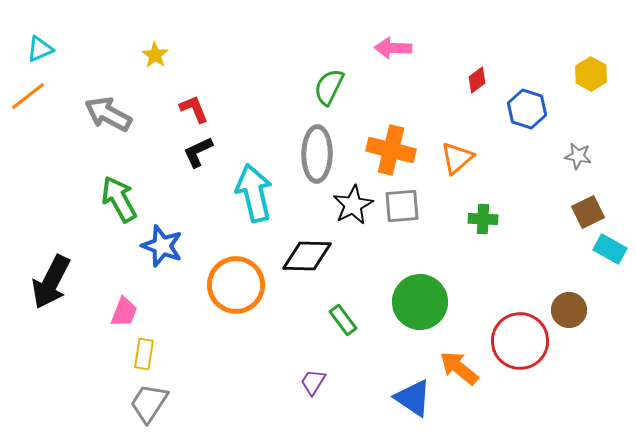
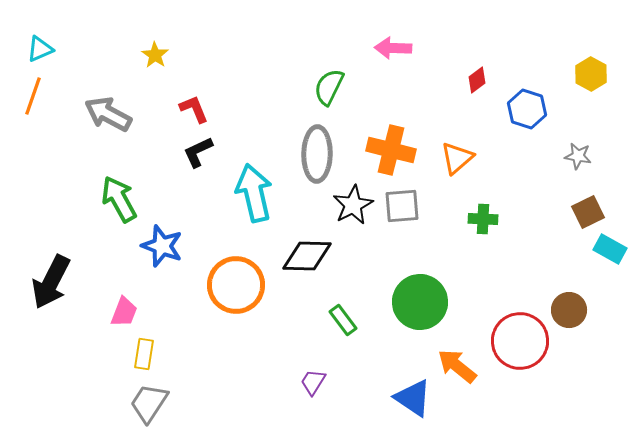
orange line: moved 5 px right; rotated 33 degrees counterclockwise
orange arrow: moved 2 px left, 2 px up
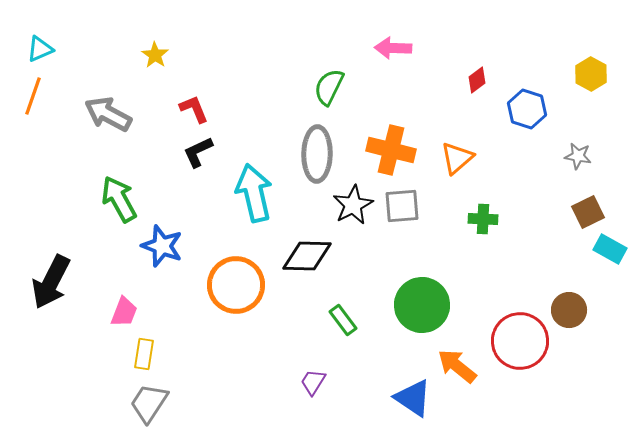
green circle: moved 2 px right, 3 px down
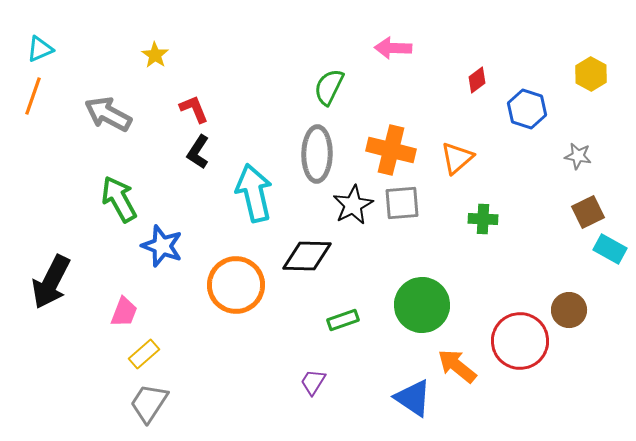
black L-shape: rotated 32 degrees counterclockwise
gray square: moved 3 px up
green rectangle: rotated 72 degrees counterclockwise
yellow rectangle: rotated 40 degrees clockwise
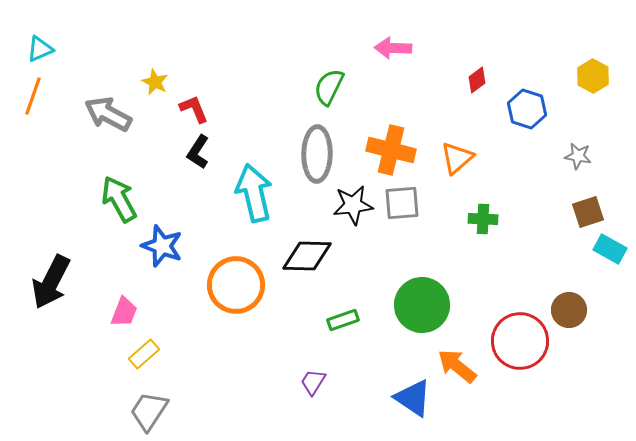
yellow star: moved 27 px down; rotated 8 degrees counterclockwise
yellow hexagon: moved 2 px right, 2 px down
black star: rotated 21 degrees clockwise
brown square: rotated 8 degrees clockwise
gray trapezoid: moved 8 px down
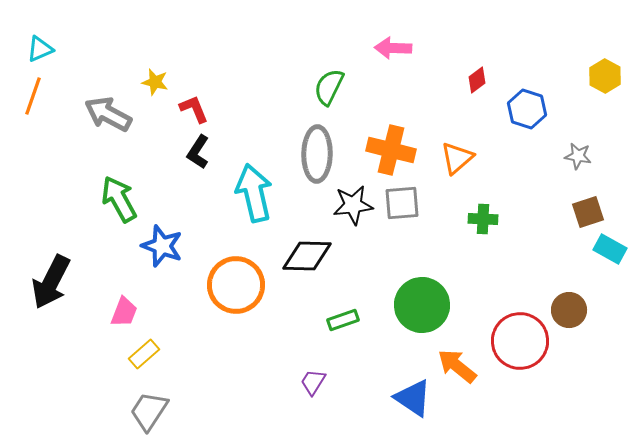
yellow hexagon: moved 12 px right
yellow star: rotated 12 degrees counterclockwise
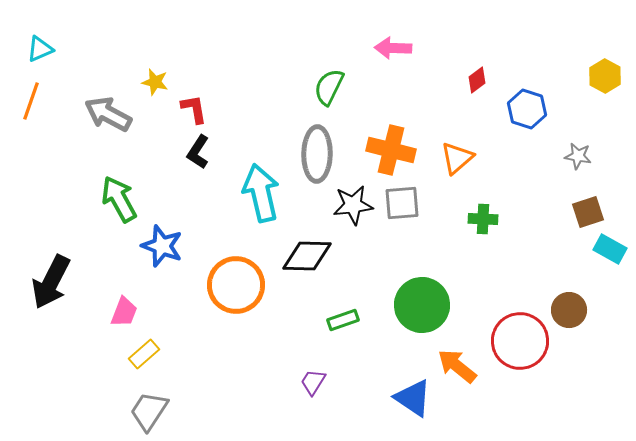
orange line: moved 2 px left, 5 px down
red L-shape: rotated 12 degrees clockwise
cyan arrow: moved 7 px right
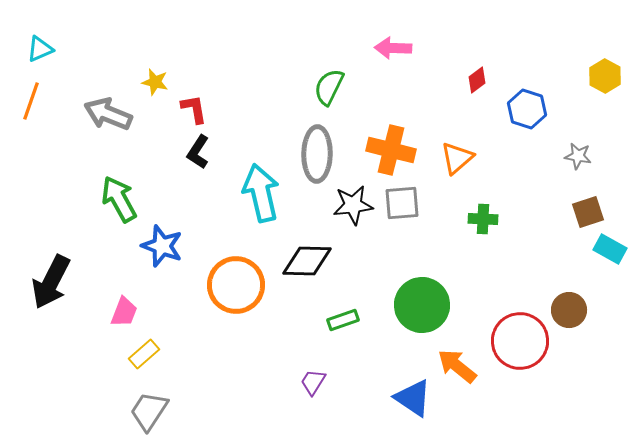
gray arrow: rotated 6 degrees counterclockwise
black diamond: moved 5 px down
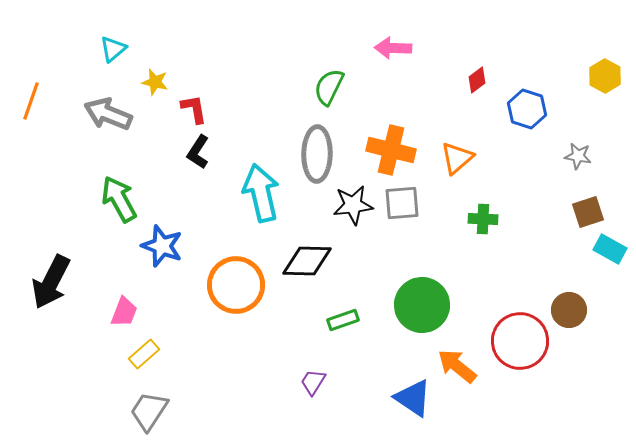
cyan triangle: moved 73 px right; rotated 16 degrees counterclockwise
